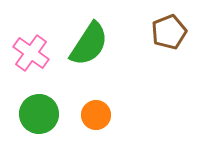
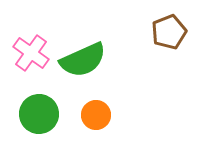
green semicircle: moved 6 px left, 16 px down; rotated 33 degrees clockwise
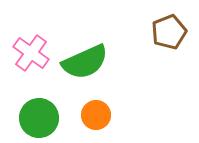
green semicircle: moved 2 px right, 2 px down
green circle: moved 4 px down
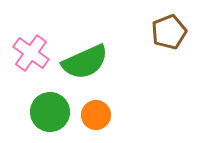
green circle: moved 11 px right, 6 px up
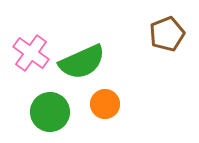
brown pentagon: moved 2 px left, 2 px down
green semicircle: moved 3 px left
orange circle: moved 9 px right, 11 px up
